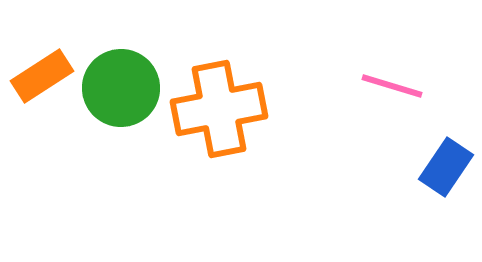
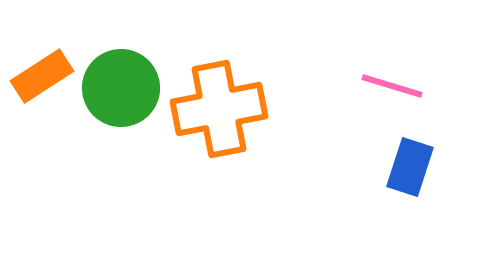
blue rectangle: moved 36 px left; rotated 16 degrees counterclockwise
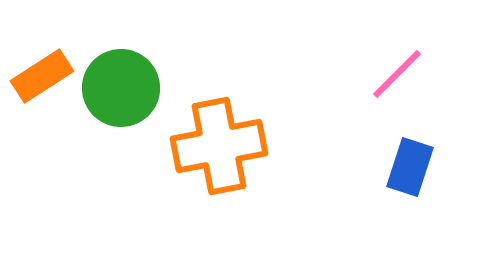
pink line: moved 5 px right, 12 px up; rotated 62 degrees counterclockwise
orange cross: moved 37 px down
